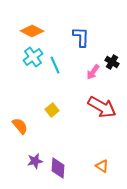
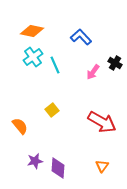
orange diamond: rotated 15 degrees counterclockwise
blue L-shape: rotated 45 degrees counterclockwise
black cross: moved 3 px right, 1 px down
red arrow: moved 15 px down
orange triangle: rotated 32 degrees clockwise
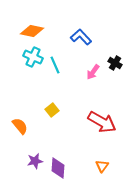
cyan cross: rotated 30 degrees counterclockwise
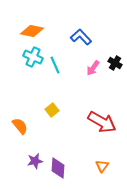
pink arrow: moved 4 px up
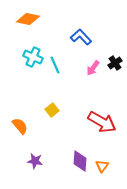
orange diamond: moved 4 px left, 12 px up
black cross: rotated 24 degrees clockwise
purple star: rotated 21 degrees clockwise
purple diamond: moved 22 px right, 7 px up
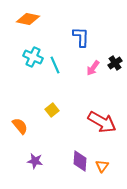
blue L-shape: rotated 45 degrees clockwise
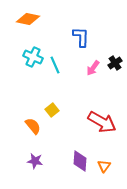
orange semicircle: moved 13 px right
orange triangle: moved 2 px right
